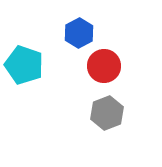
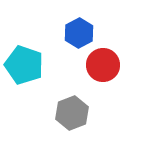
red circle: moved 1 px left, 1 px up
gray hexagon: moved 35 px left
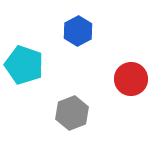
blue hexagon: moved 1 px left, 2 px up
red circle: moved 28 px right, 14 px down
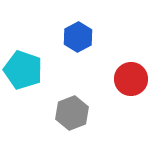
blue hexagon: moved 6 px down
cyan pentagon: moved 1 px left, 5 px down
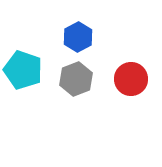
gray hexagon: moved 4 px right, 34 px up
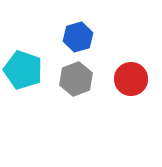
blue hexagon: rotated 12 degrees clockwise
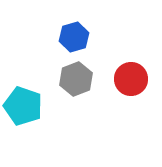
blue hexagon: moved 4 px left
cyan pentagon: moved 36 px down
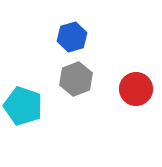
blue hexagon: moved 2 px left
red circle: moved 5 px right, 10 px down
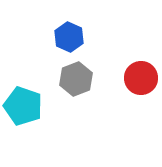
blue hexagon: moved 3 px left; rotated 20 degrees counterclockwise
red circle: moved 5 px right, 11 px up
